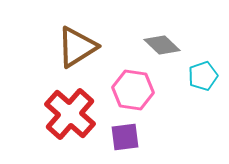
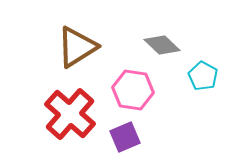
cyan pentagon: rotated 24 degrees counterclockwise
purple square: rotated 16 degrees counterclockwise
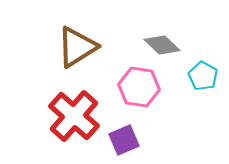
pink hexagon: moved 6 px right, 3 px up
red cross: moved 4 px right, 2 px down
purple square: moved 1 px left, 3 px down
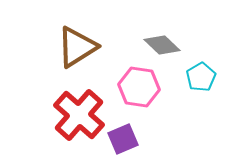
cyan pentagon: moved 2 px left, 1 px down; rotated 12 degrees clockwise
red cross: moved 5 px right, 1 px up
purple square: moved 1 px left, 1 px up
